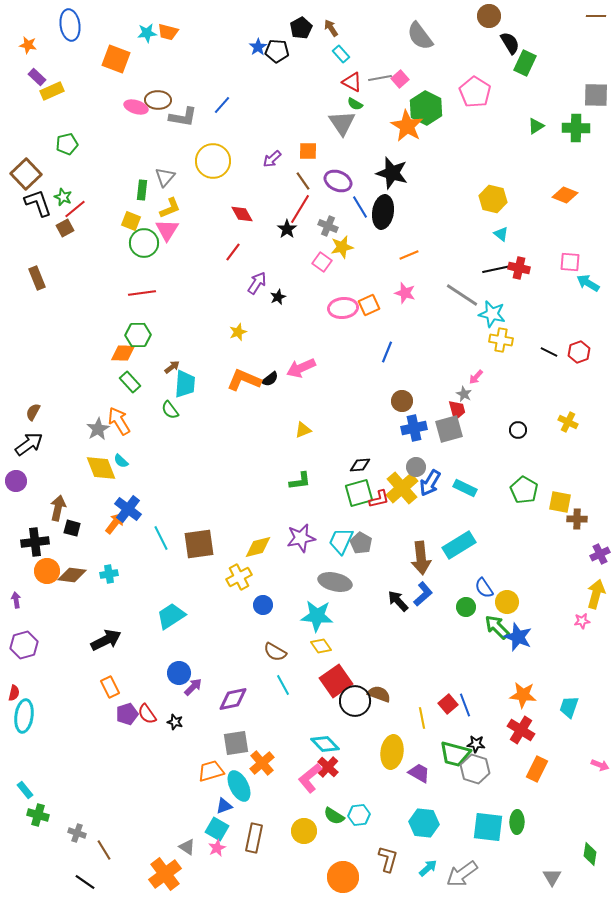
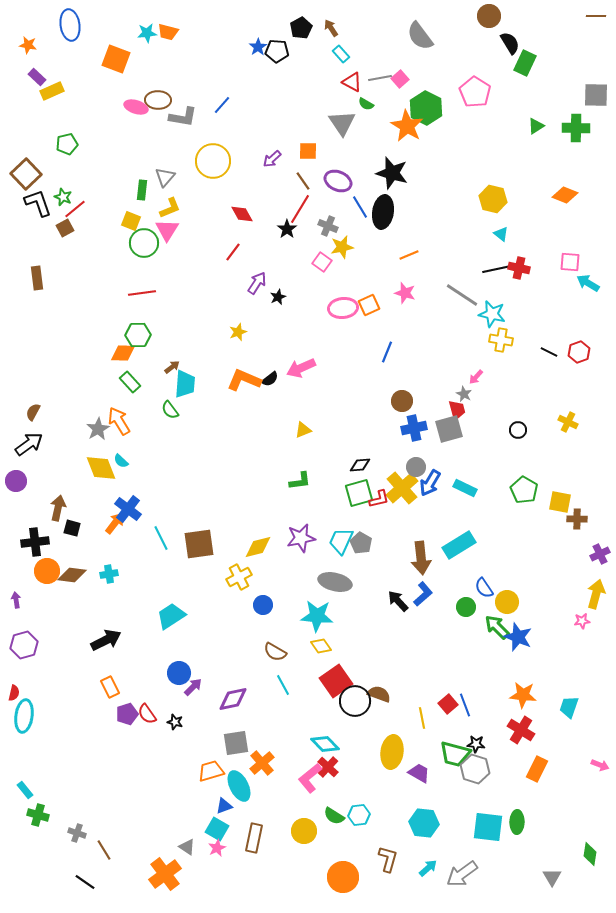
green semicircle at (355, 104): moved 11 px right
brown rectangle at (37, 278): rotated 15 degrees clockwise
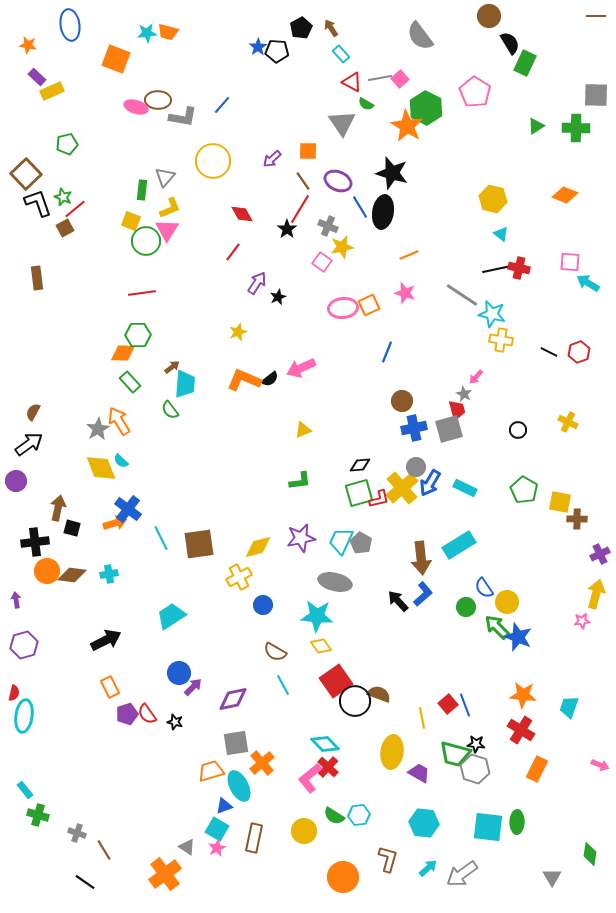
green circle at (144, 243): moved 2 px right, 2 px up
orange arrow at (115, 523): rotated 35 degrees clockwise
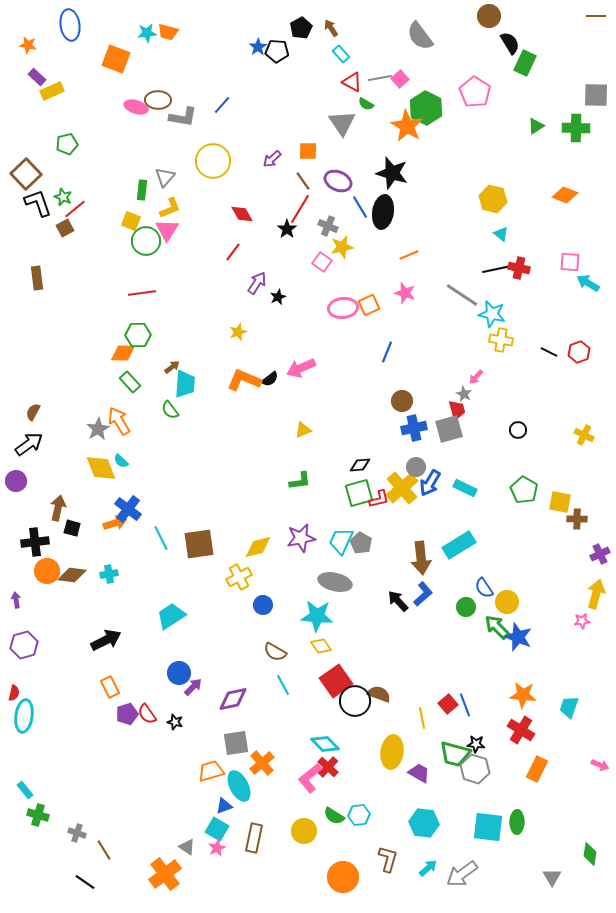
yellow cross at (568, 422): moved 16 px right, 13 px down
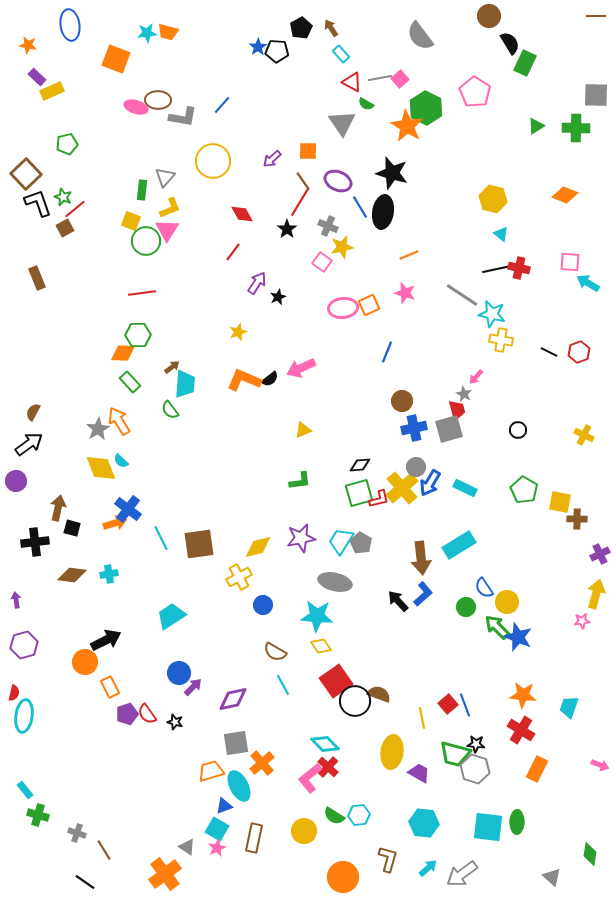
red line at (300, 209): moved 7 px up
brown rectangle at (37, 278): rotated 15 degrees counterclockwise
cyan trapezoid at (341, 541): rotated 8 degrees clockwise
orange circle at (47, 571): moved 38 px right, 91 px down
gray triangle at (552, 877): rotated 18 degrees counterclockwise
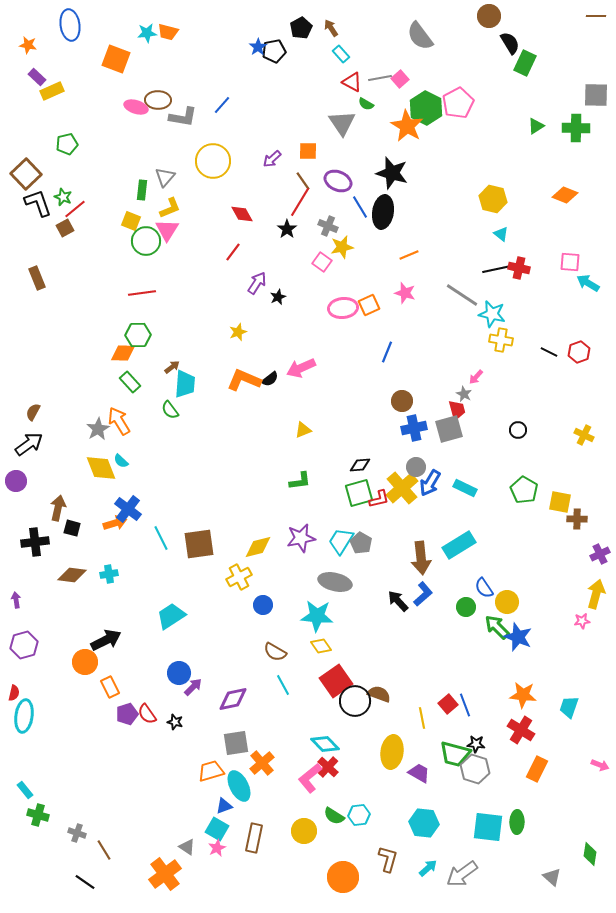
black pentagon at (277, 51): moved 3 px left; rotated 15 degrees counterclockwise
pink pentagon at (475, 92): moved 17 px left, 11 px down; rotated 12 degrees clockwise
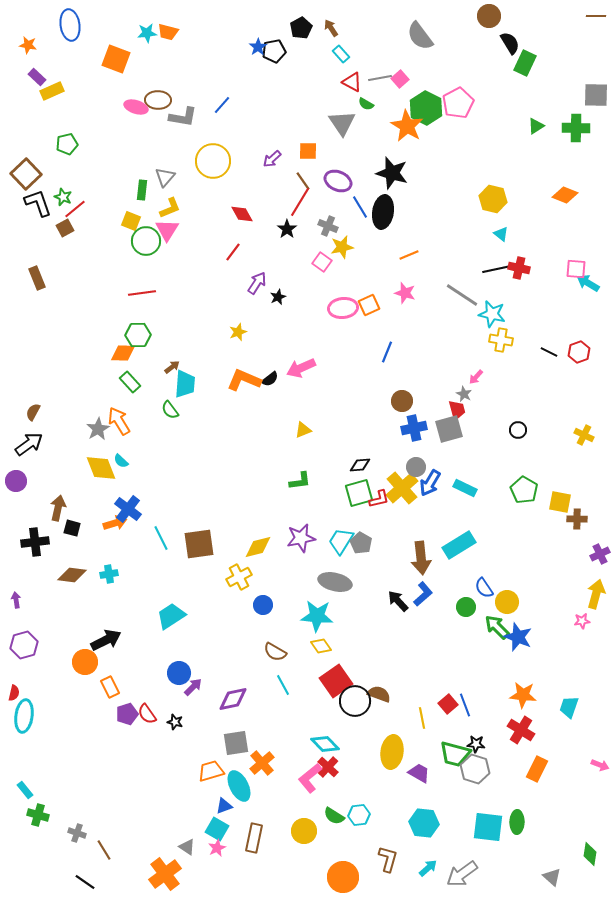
pink square at (570, 262): moved 6 px right, 7 px down
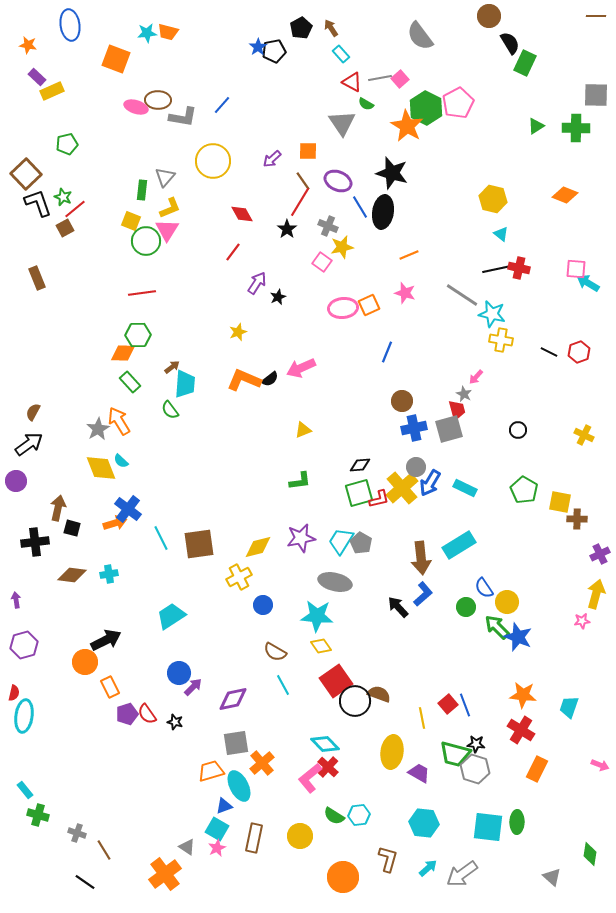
black arrow at (398, 601): moved 6 px down
yellow circle at (304, 831): moved 4 px left, 5 px down
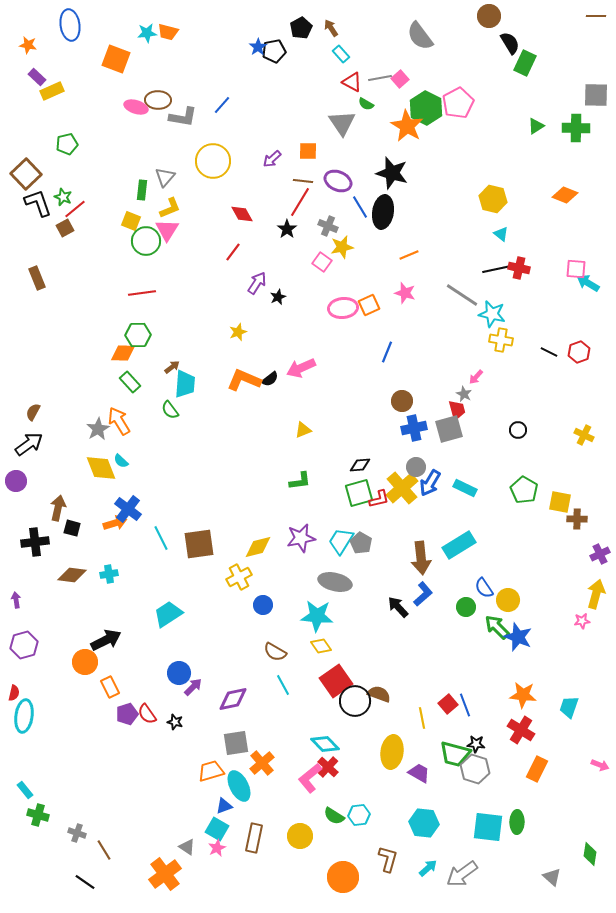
brown line at (303, 181): rotated 48 degrees counterclockwise
yellow circle at (507, 602): moved 1 px right, 2 px up
cyan trapezoid at (171, 616): moved 3 px left, 2 px up
